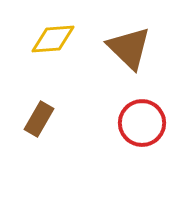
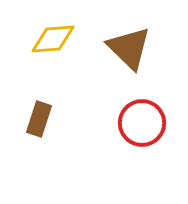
brown rectangle: rotated 12 degrees counterclockwise
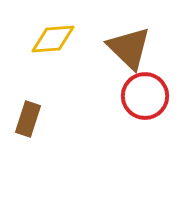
brown rectangle: moved 11 px left
red circle: moved 3 px right, 27 px up
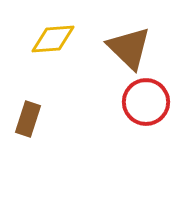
red circle: moved 1 px right, 6 px down
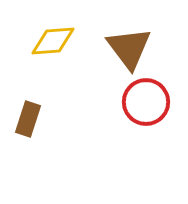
yellow diamond: moved 2 px down
brown triangle: rotated 9 degrees clockwise
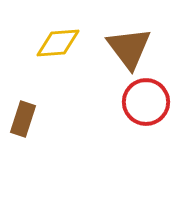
yellow diamond: moved 5 px right, 2 px down
brown rectangle: moved 5 px left
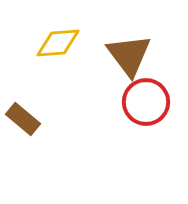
brown triangle: moved 7 px down
brown rectangle: rotated 68 degrees counterclockwise
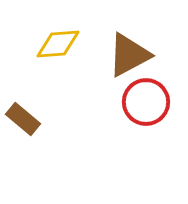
yellow diamond: moved 1 px down
brown triangle: rotated 39 degrees clockwise
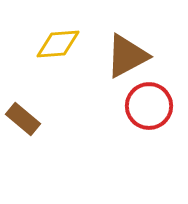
brown triangle: moved 2 px left, 1 px down
red circle: moved 3 px right, 4 px down
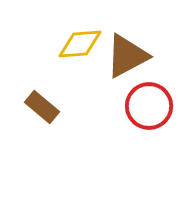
yellow diamond: moved 22 px right
brown rectangle: moved 19 px right, 12 px up
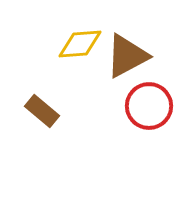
brown rectangle: moved 4 px down
